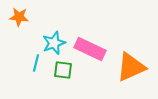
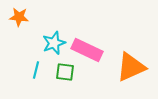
pink rectangle: moved 3 px left, 1 px down
cyan line: moved 7 px down
green square: moved 2 px right, 2 px down
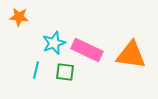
orange triangle: moved 12 px up; rotated 32 degrees clockwise
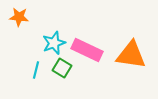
green square: moved 3 px left, 4 px up; rotated 24 degrees clockwise
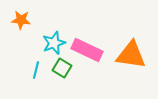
orange star: moved 2 px right, 3 px down
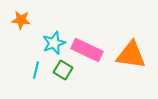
green square: moved 1 px right, 2 px down
